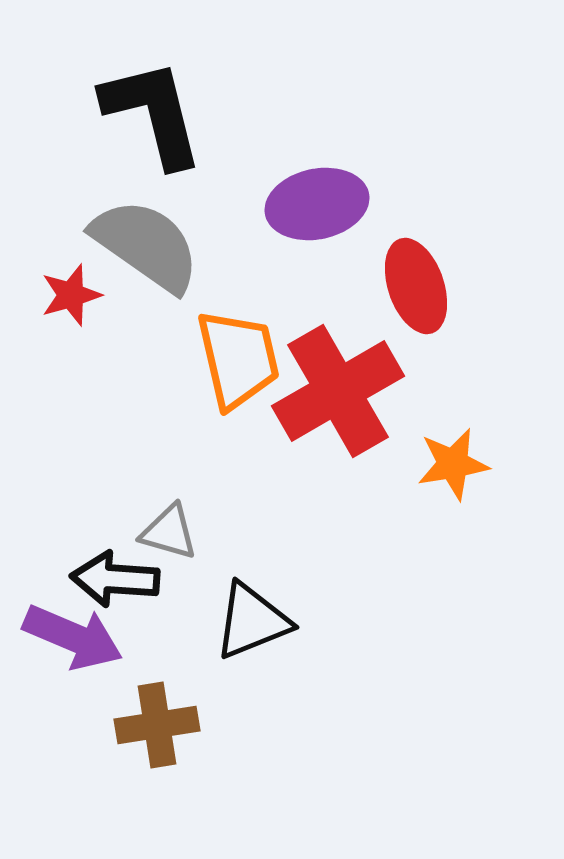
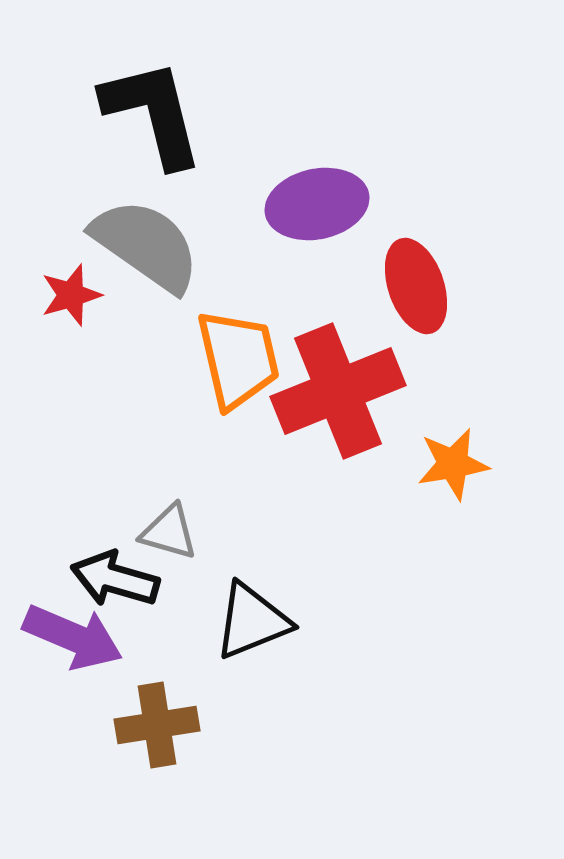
red cross: rotated 8 degrees clockwise
black arrow: rotated 12 degrees clockwise
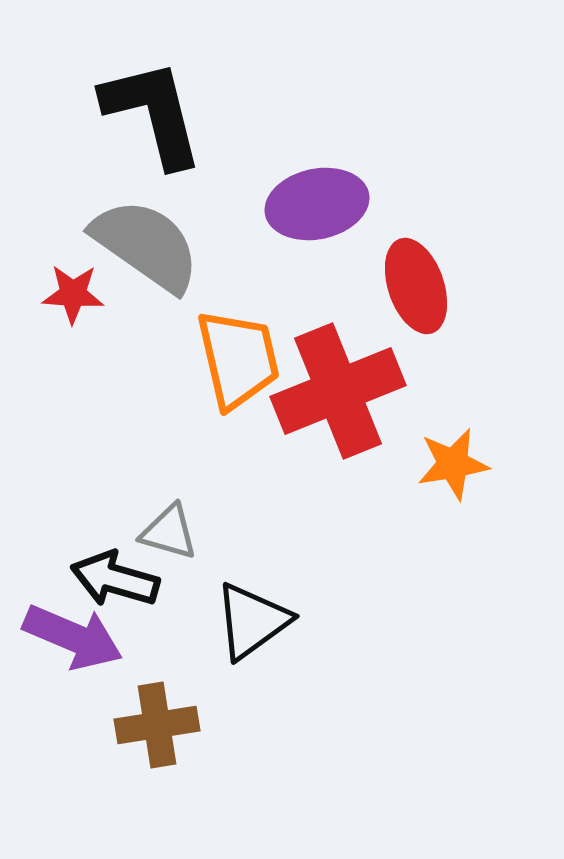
red star: moved 2 px right, 1 px up; rotated 20 degrees clockwise
black triangle: rotated 14 degrees counterclockwise
